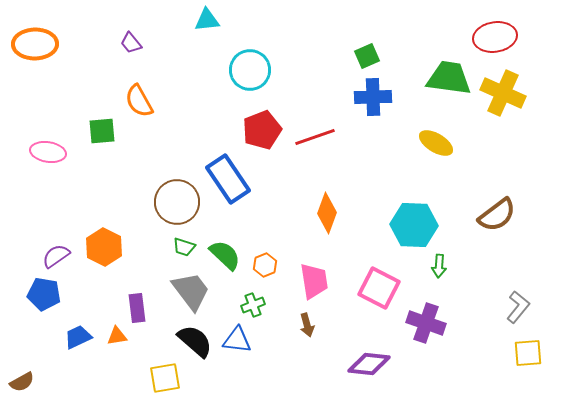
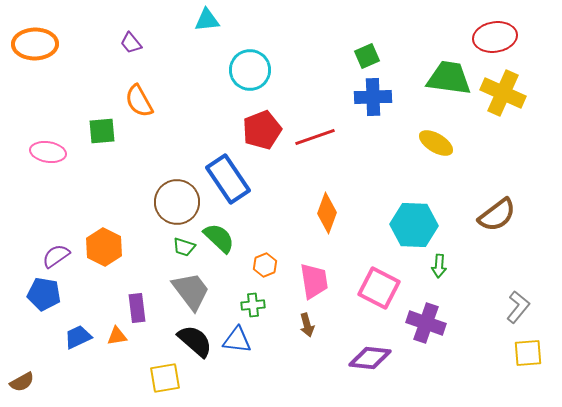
green semicircle at (225, 255): moved 6 px left, 17 px up
green cross at (253, 305): rotated 15 degrees clockwise
purple diamond at (369, 364): moved 1 px right, 6 px up
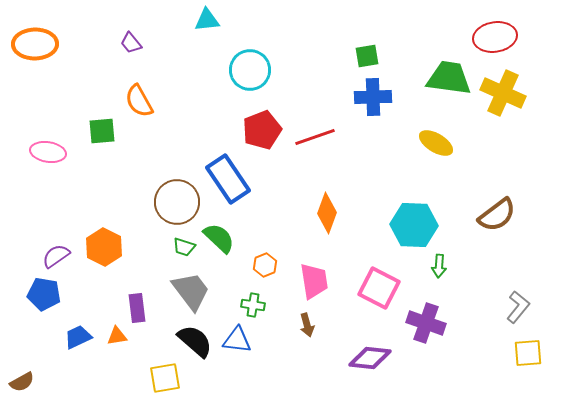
green square at (367, 56): rotated 15 degrees clockwise
green cross at (253, 305): rotated 15 degrees clockwise
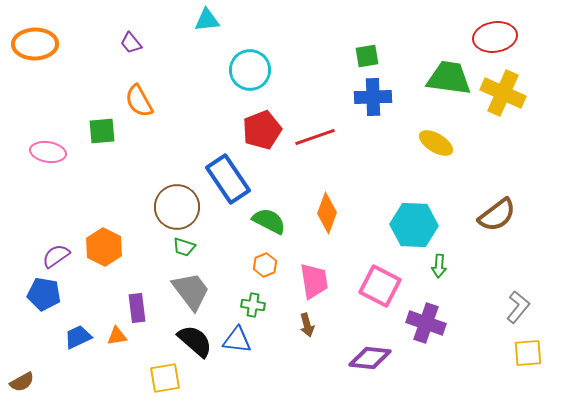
brown circle at (177, 202): moved 5 px down
green semicircle at (219, 238): moved 50 px right, 17 px up; rotated 16 degrees counterclockwise
pink square at (379, 288): moved 1 px right, 2 px up
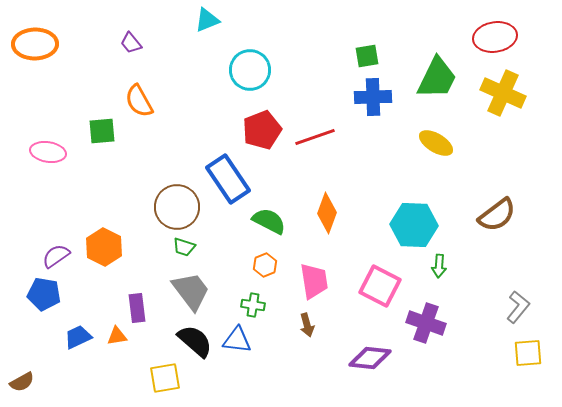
cyan triangle at (207, 20): rotated 16 degrees counterclockwise
green trapezoid at (449, 78): moved 12 px left; rotated 108 degrees clockwise
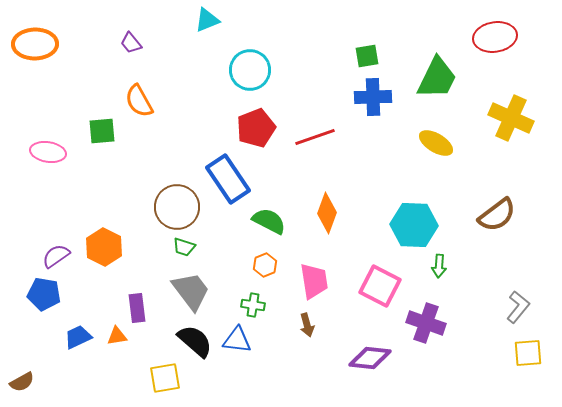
yellow cross at (503, 93): moved 8 px right, 25 px down
red pentagon at (262, 130): moved 6 px left, 2 px up
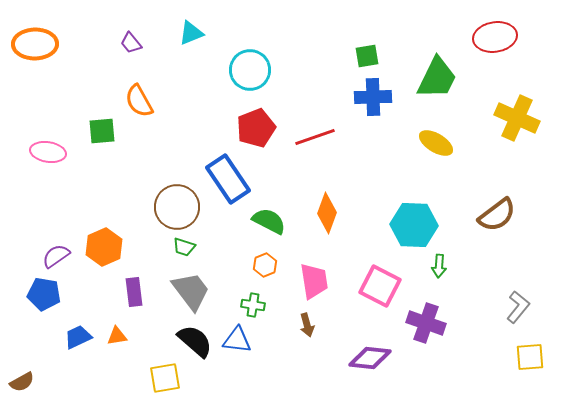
cyan triangle at (207, 20): moved 16 px left, 13 px down
yellow cross at (511, 118): moved 6 px right
orange hexagon at (104, 247): rotated 9 degrees clockwise
purple rectangle at (137, 308): moved 3 px left, 16 px up
yellow square at (528, 353): moved 2 px right, 4 px down
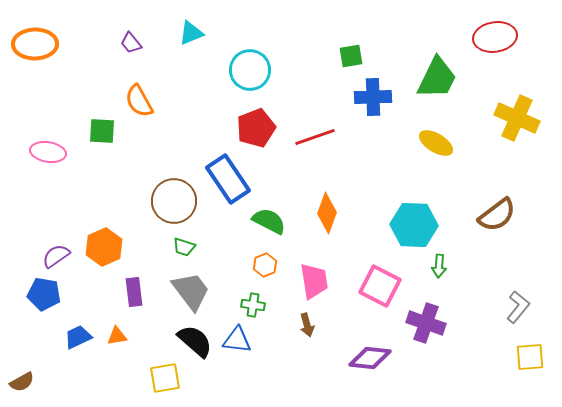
green square at (367, 56): moved 16 px left
green square at (102, 131): rotated 8 degrees clockwise
brown circle at (177, 207): moved 3 px left, 6 px up
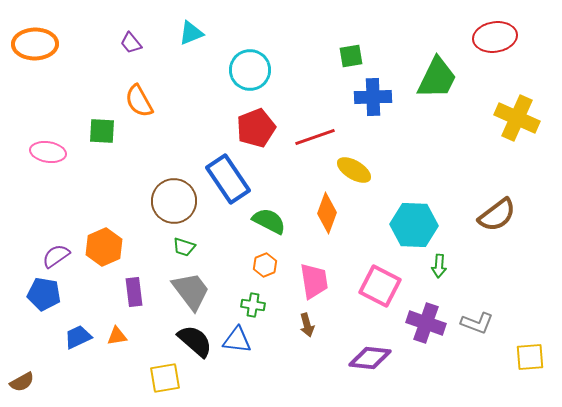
yellow ellipse at (436, 143): moved 82 px left, 27 px down
gray L-shape at (518, 307): moved 41 px left, 16 px down; rotated 72 degrees clockwise
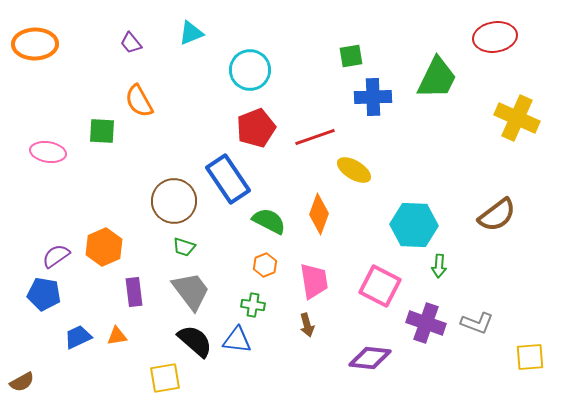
orange diamond at (327, 213): moved 8 px left, 1 px down
